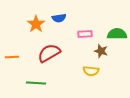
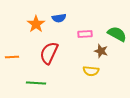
green semicircle: rotated 30 degrees clockwise
red semicircle: rotated 35 degrees counterclockwise
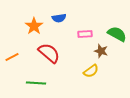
orange star: moved 2 px left, 2 px down
red semicircle: rotated 105 degrees clockwise
orange line: rotated 24 degrees counterclockwise
yellow semicircle: rotated 42 degrees counterclockwise
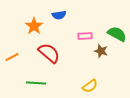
blue semicircle: moved 3 px up
pink rectangle: moved 2 px down
yellow semicircle: moved 1 px left, 15 px down
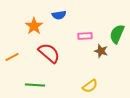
green semicircle: rotated 96 degrees counterclockwise
green line: moved 1 px left, 2 px down
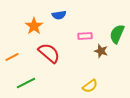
green line: moved 9 px left, 2 px up; rotated 30 degrees counterclockwise
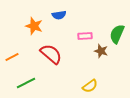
orange star: rotated 18 degrees counterclockwise
red semicircle: moved 2 px right, 1 px down
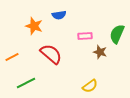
brown star: moved 1 px left, 1 px down
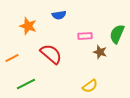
orange star: moved 6 px left
orange line: moved 1 px down
green line: moved 1 px down
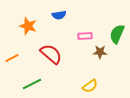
brown star: rotated 16 degrees counterclockwise
green line: moved 6 px right
